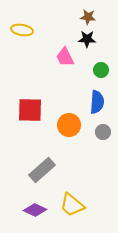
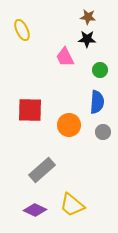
yellow ellipse: rotated 55 degrees clockwise
green circle: moved 1 px left
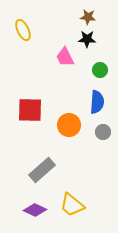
yellow ellipse: moved 1 px right
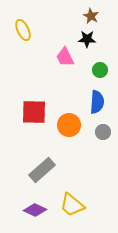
brown star: moved 3 px right, 1 px up; rotated 21 degrees clockwise
red square: moved 4 px right, 2 px down
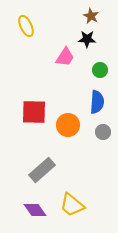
yellow ellipse: moved 3 px right, 4 px up
pink trapezoid: rotated 120 degrees counterclockwise
orange circle: moved 1 px left
purple diamond: rotated 30 degrees clockwise
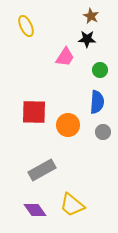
gray rectangle: rotated 12 degrees clockwise
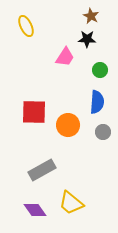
yellow trapezoid: moved 1 px left, 2 px up
